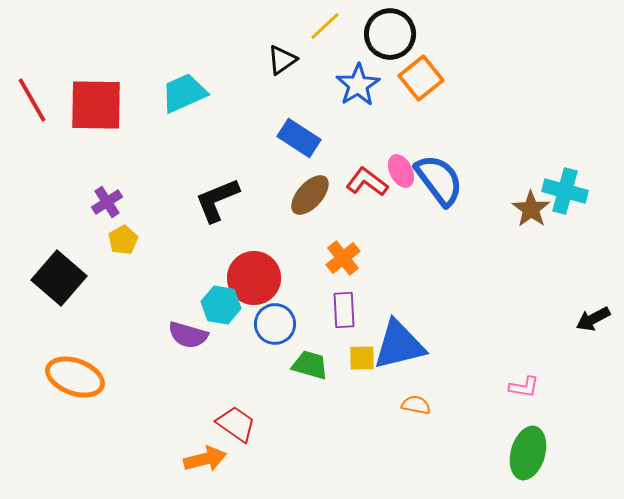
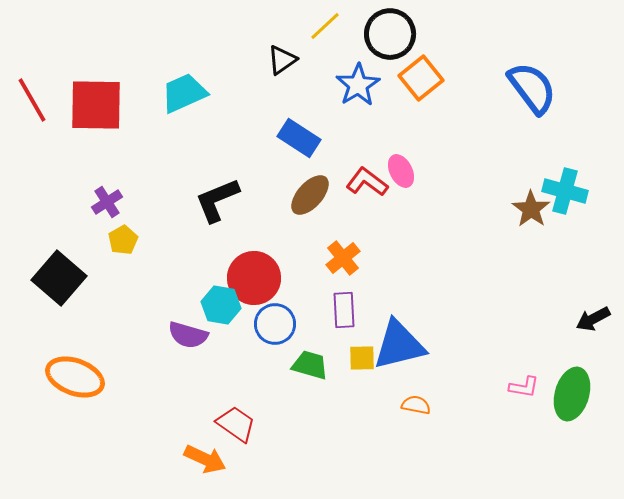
blue semicircle: moved 93 px right, 92 px up
green ellipse: moved 44 px right, 59 px up
orange arrow: rotated 39 degrees clockwise
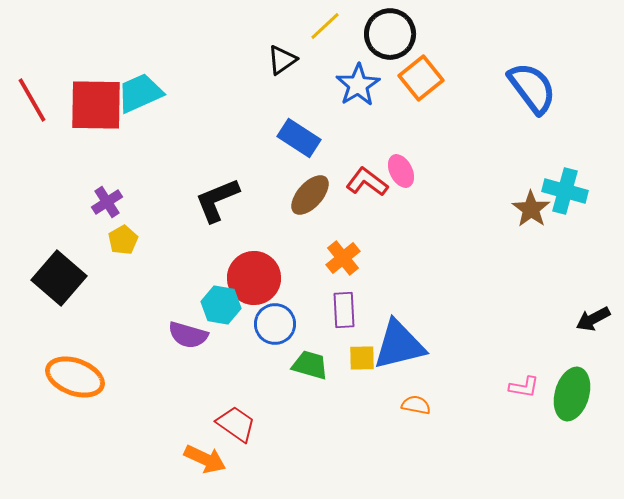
cyan trapezoid: moved 44 px left
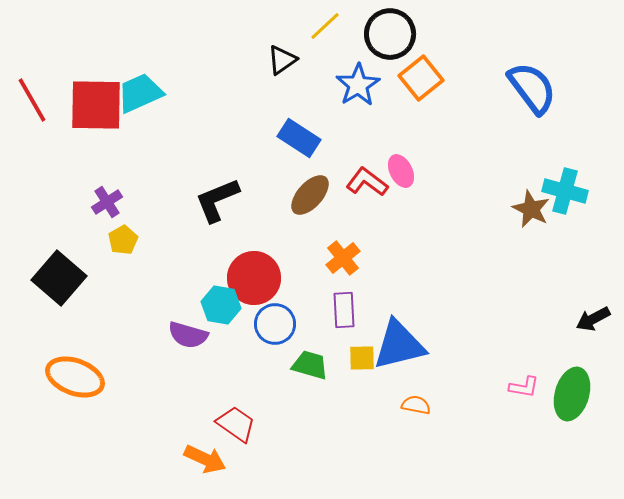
brown star: rotated 9 degrees counterclockwise
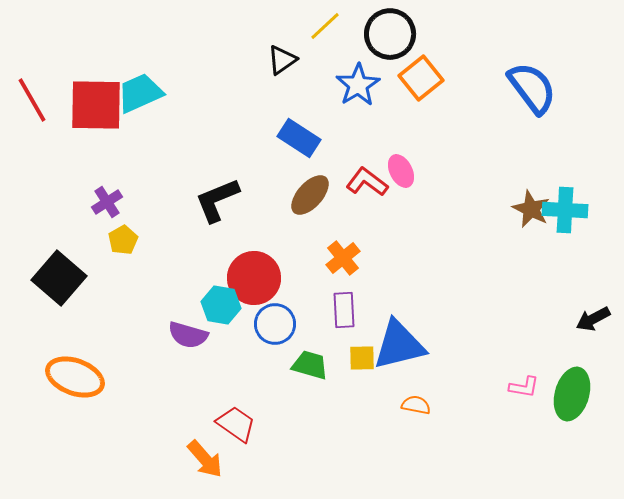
cyan cross: moved 19 px down; rotated 12 degrees counterclockwise
orange arrow: rotated 24 degrees clockwise
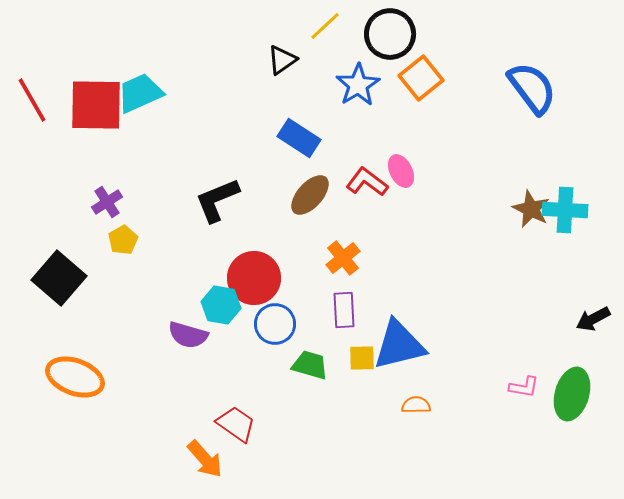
orange semicircle: rotated 12 degrees counterclockwise
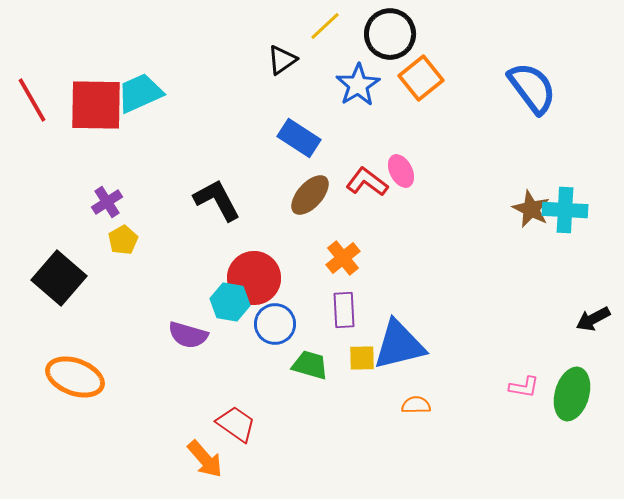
black L-shape: rotated 84 degrees clockwise
cyan hexagon: moved 9 px right, 3 px up
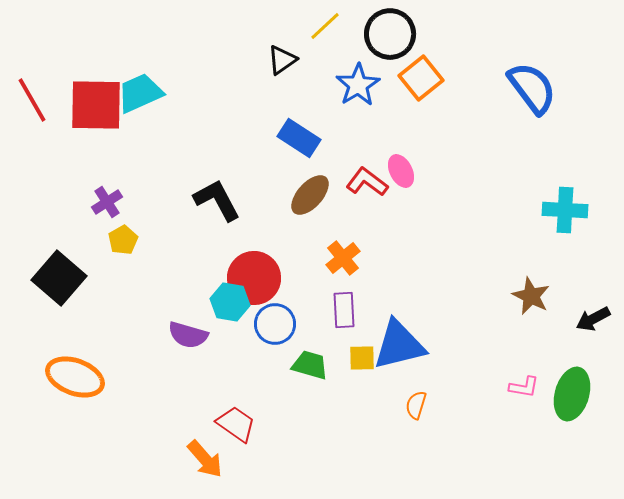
brown star: moved 87 px down
orange semicircle: rotated 72 degrees counterclockwise
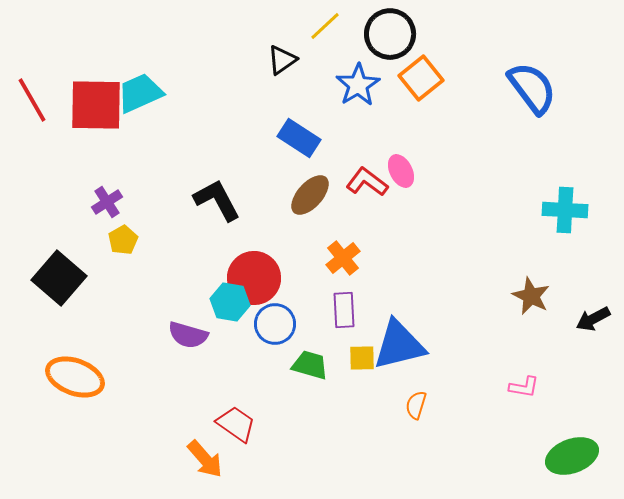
green ellipse: moved 62 px down; rotated 54 degrees clockwise
